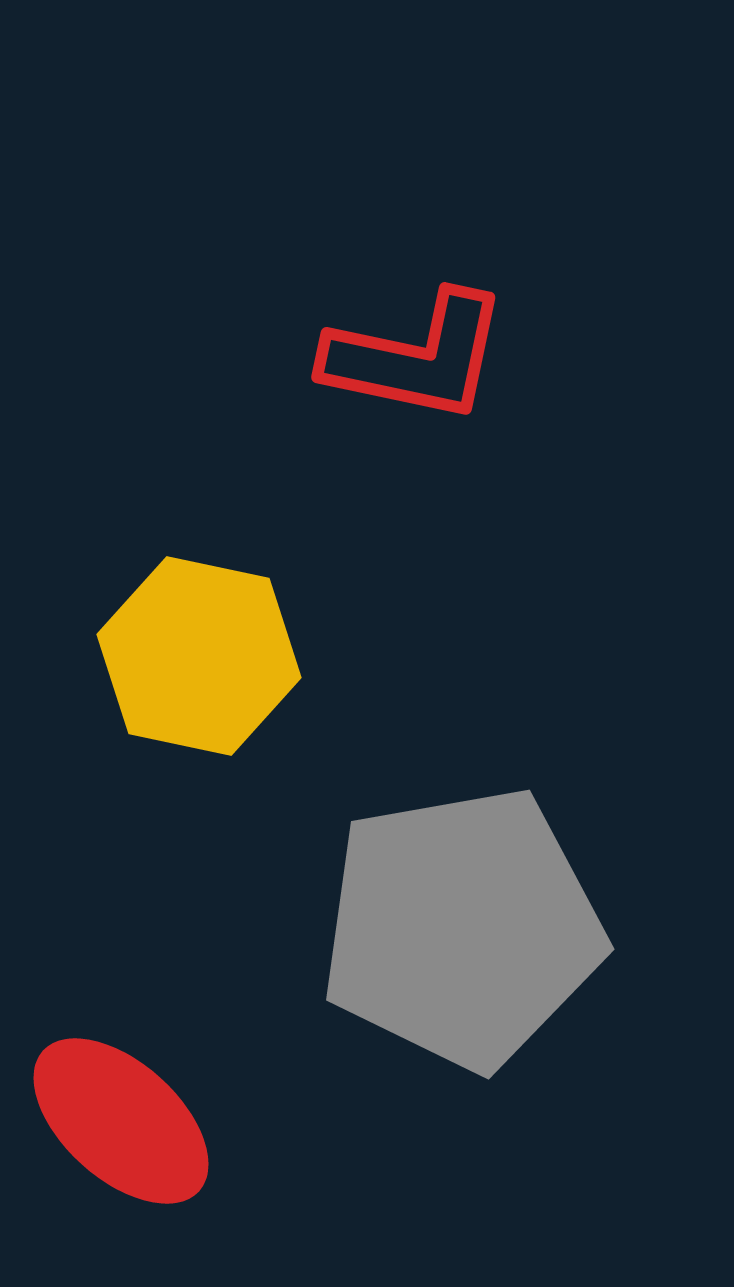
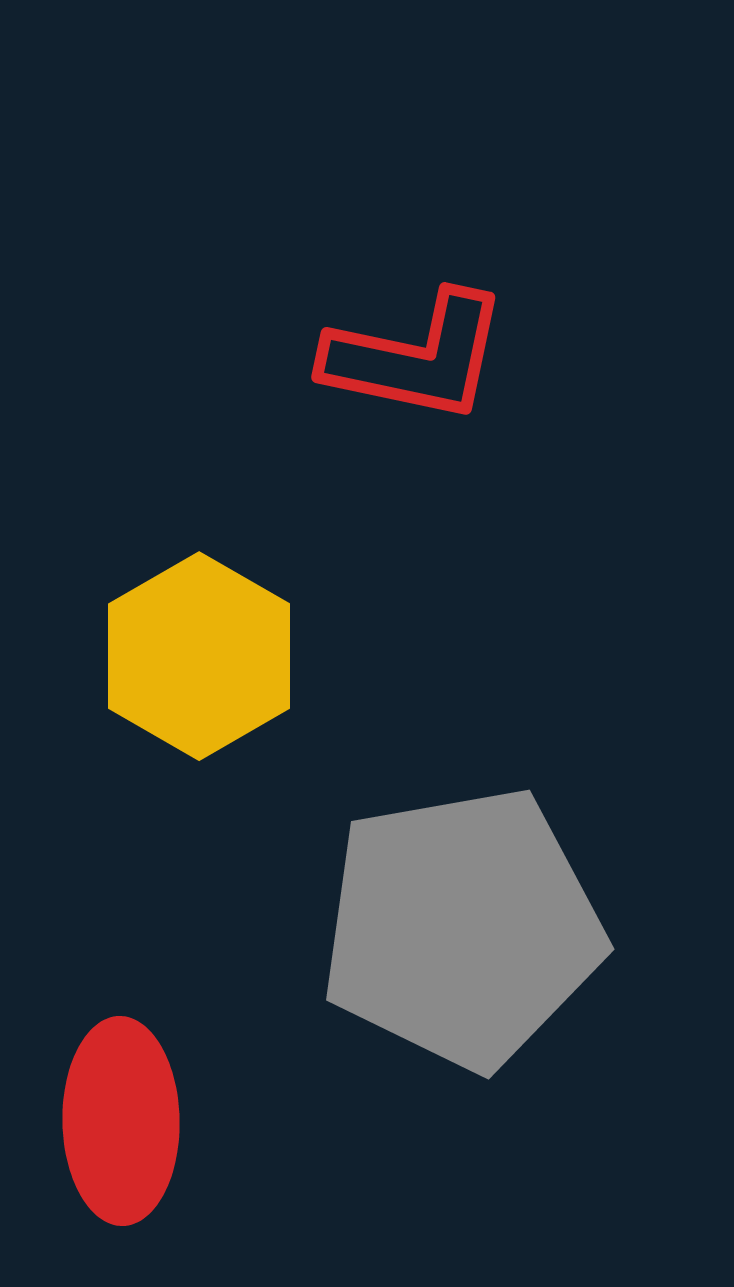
yellow hexagon: rotated 18 degrees clockwise
red ellipse: rotated 47 degrees clockwise
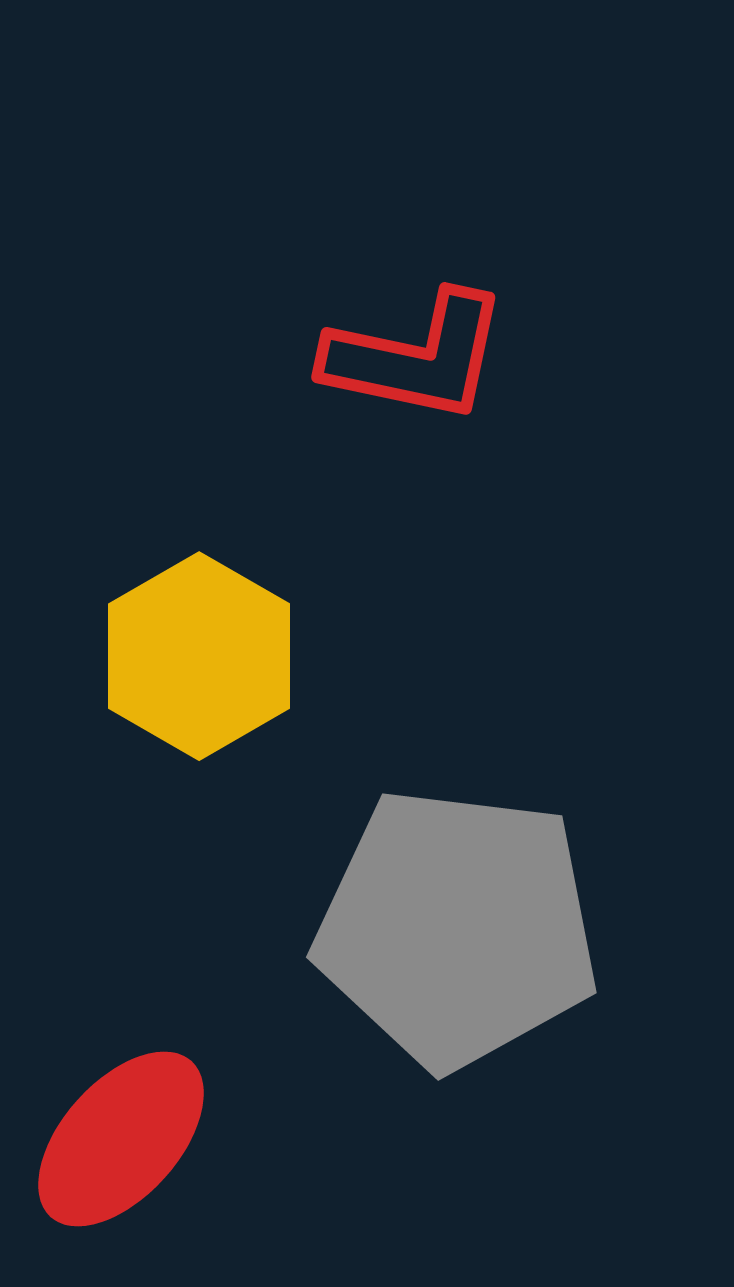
gray pentagon: moved 5 px left; rotated 17 degrees clockwise
red ellipse: moved 18 px down; rotated 43 degrees clockwise
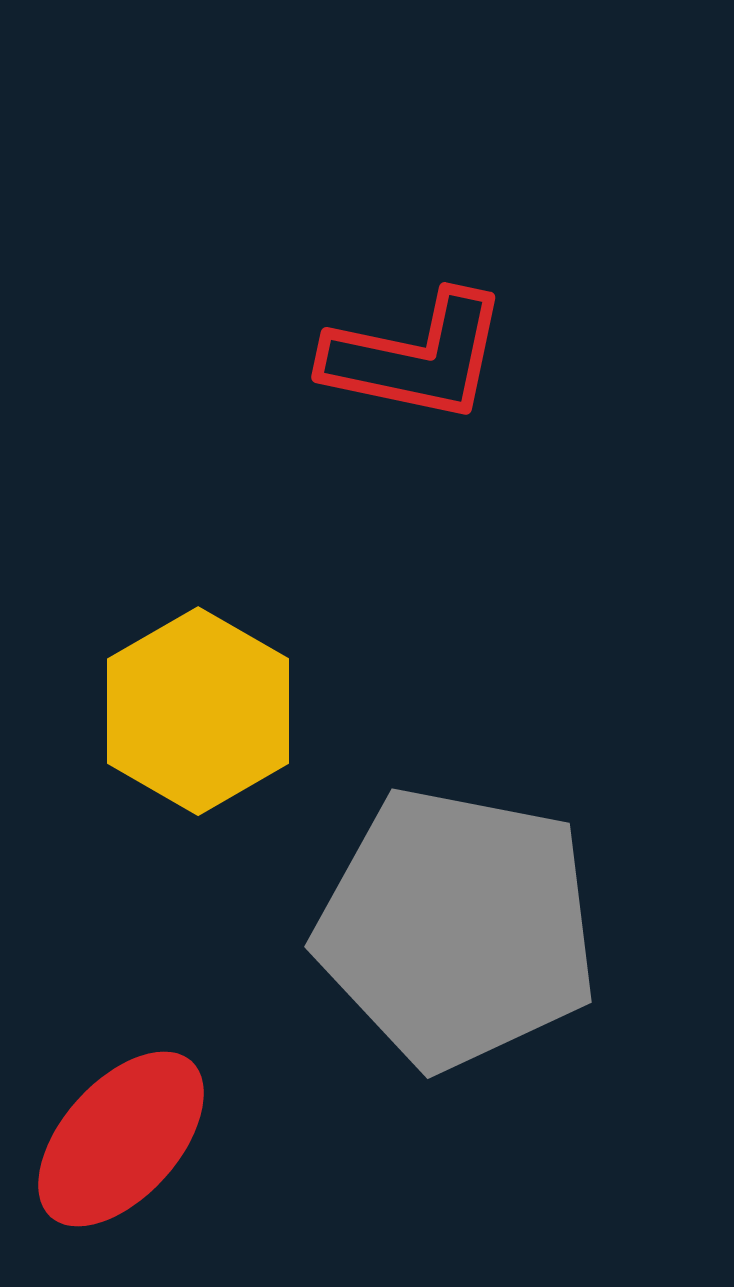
yellow hexagon: moved 1 px left, 55 px down
gray pentagon: rotated 4 degrees clockwise
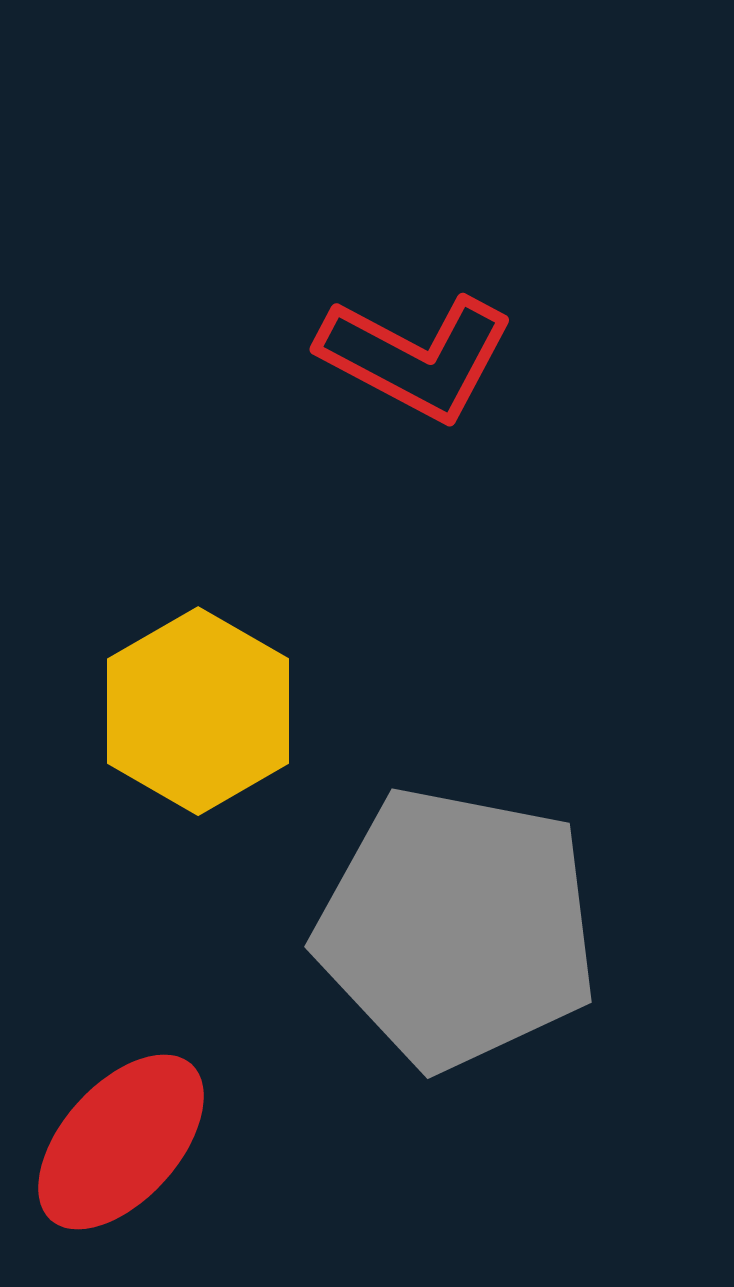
red L-shape: rotated 16 degrees clockwise
red ellipse: moved 3 px down
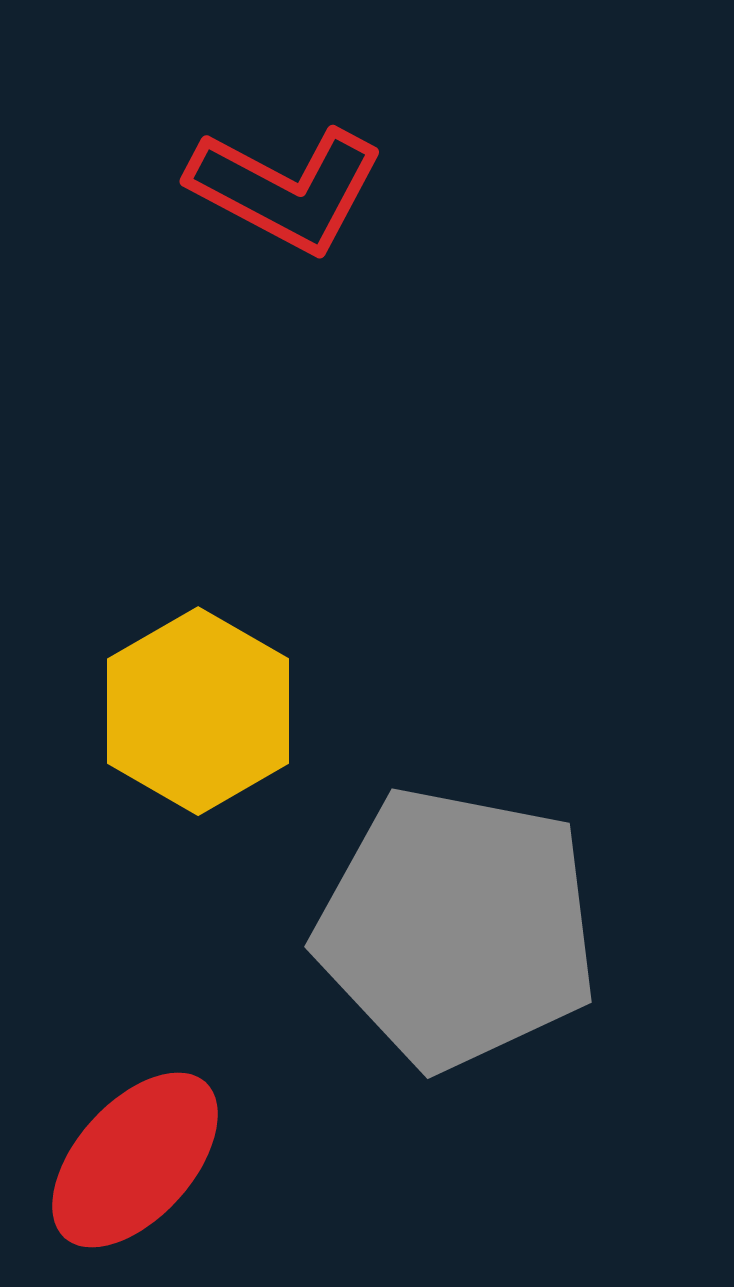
red L-shape: moved 130 px left, 168 px up
red ellipse: moved 14 px right, 18 px down
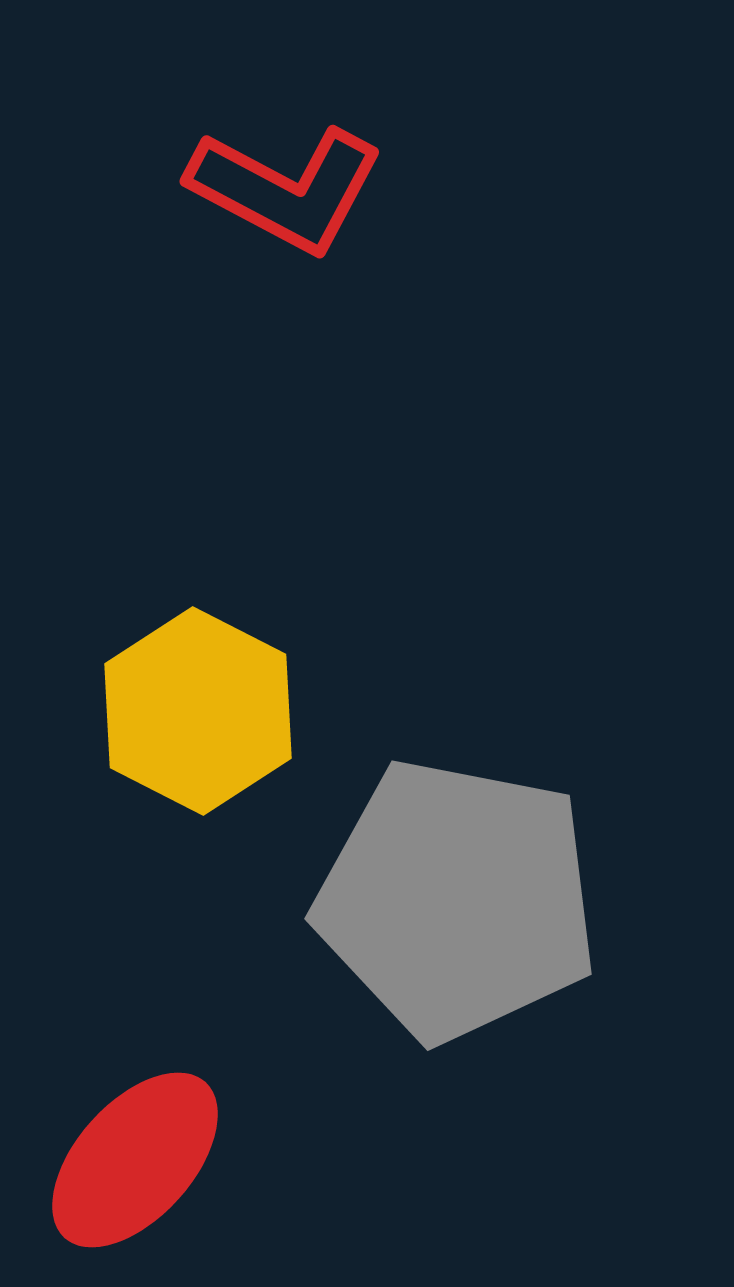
yellow hexagon: rotated 3 degrees counterclockwise
gray pentagon: moved 28 px up
